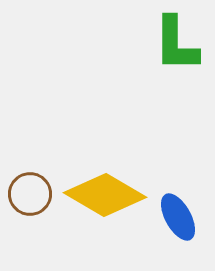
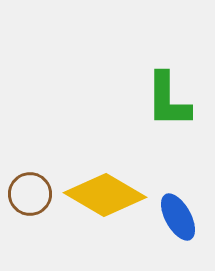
green L-shape: moved 8 px left, 56 px down
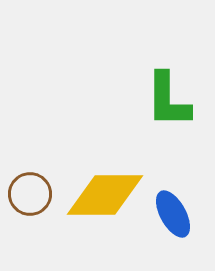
yellow diamond: rotated 30 degrees counterclockwise
blue ellipse: moved 5 px left, 3 px up
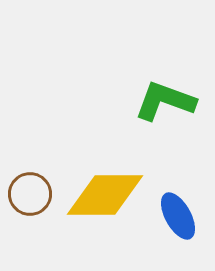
green L-shape: moved 3 px left, 1 px down; rotated 110 degrees clockwise
blue ellipse: moved 5 px right, 2 px down
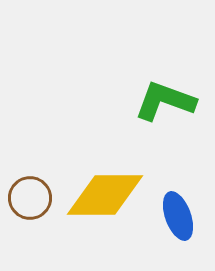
brown circle: moved 4 px down
blue ellipse: rotated 9 degrees clockwise
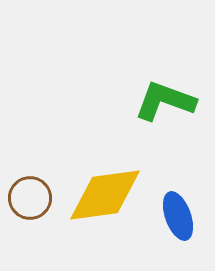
yellow diamond: rotated 8 degrees counterclockwise
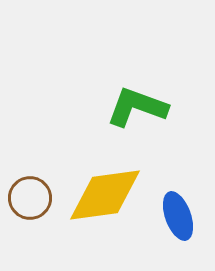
green L-shape: moved 28 px left, 6 px down
